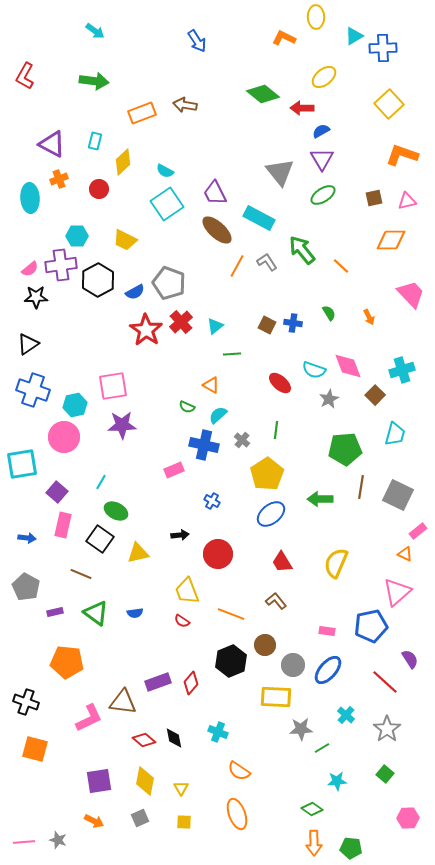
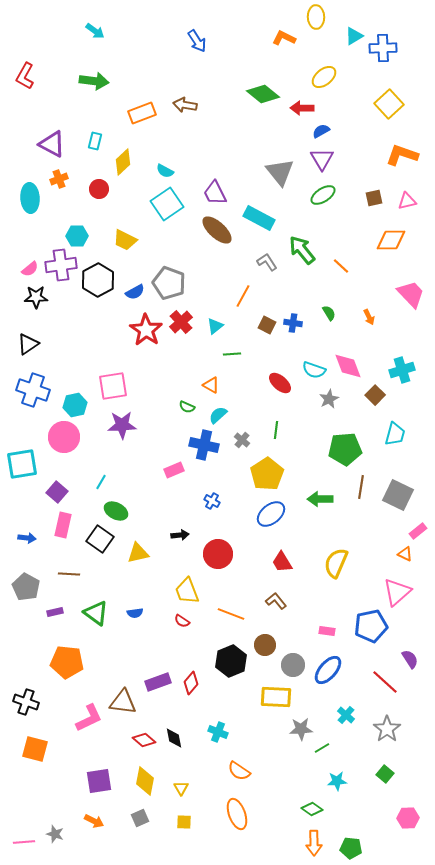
orange line at (237, 266): moved 6 px right, 30 px down
brown line at (81, 574): moved 12 px left; rotated 20 degrees counterclockwise
gray star at (58, 840): moved 3 px left, 6 px up
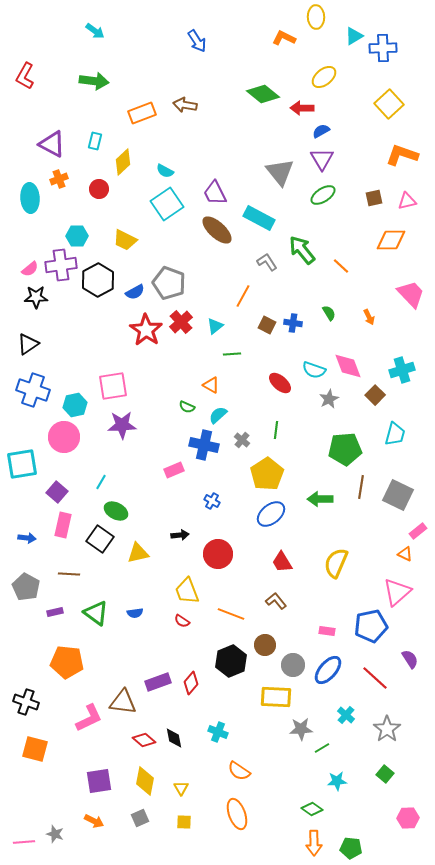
red line at (385, 682): moved 10 px left, 4 px up
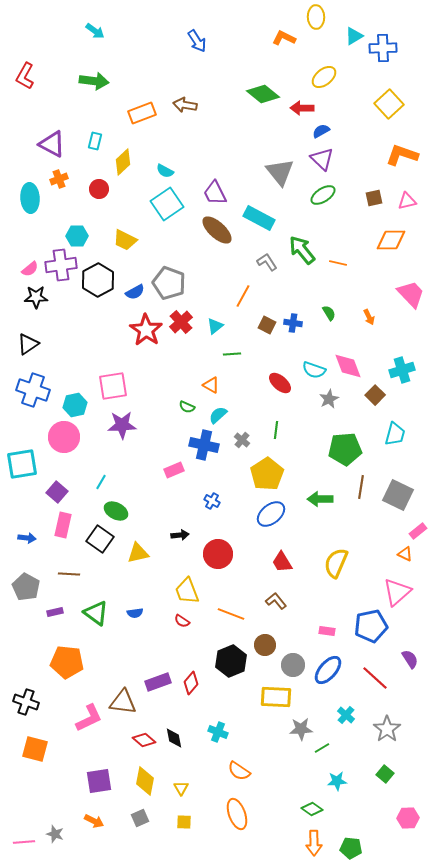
purple triangle at (322, 159): rotated 15 degrees counterclockwise
orange line at (341, 266): moved 3 px left, 3 px up; rotated 30 degrees counterclockwise
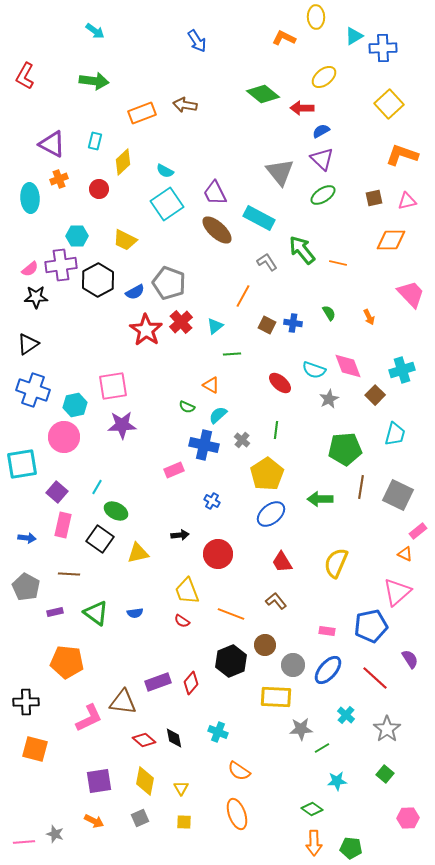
cyan line at (101, 482): moved 4 px left, 5 px down
black cross at (26, 702): rotated 20 degrees counterclockwise
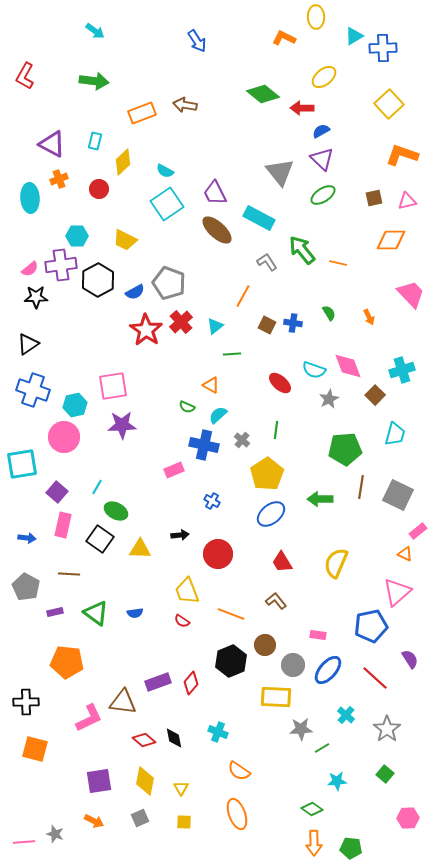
yellow triangle at (138, 553): moved 2 px right, 4 px up; rotated 15 degrees clockwise
pink rectangle at (327, 631): moved 9 px left, 4 px down
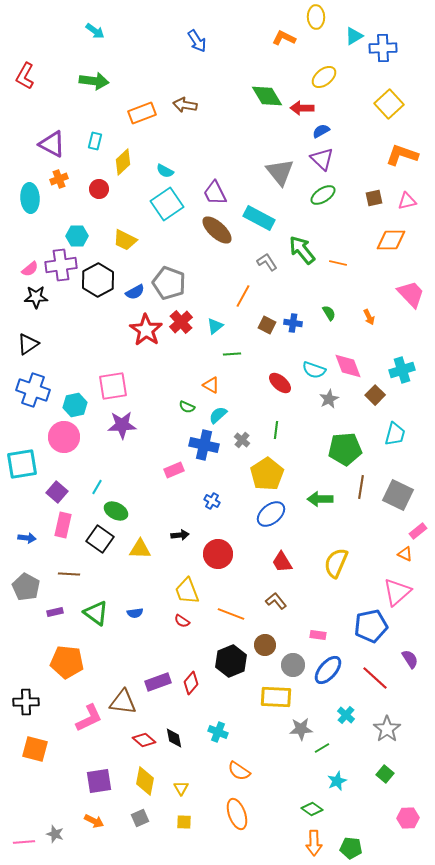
green diamond at (263, 94): moved 4 px right, 2 px down; rotated 20 degrees clockwise
cyan star at (337, 781): rotated 18 degrees counterclockwise
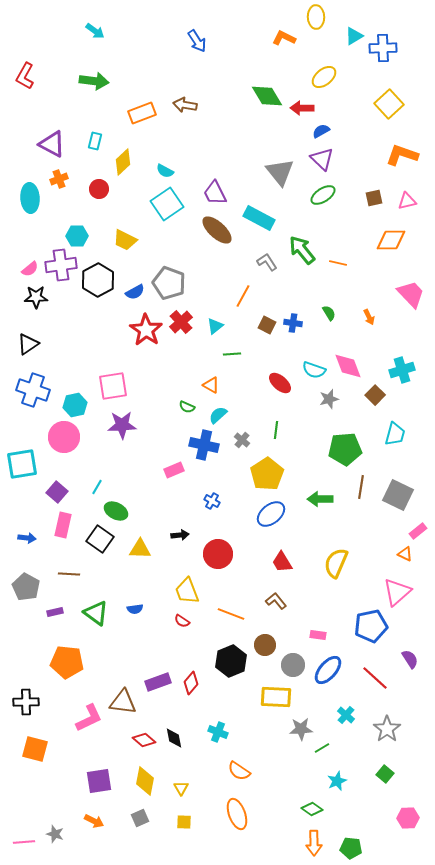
gray star at (329, 399): rotated 12 degrees clockwise
blue semicircle at (135, 613): moved 4 px up
